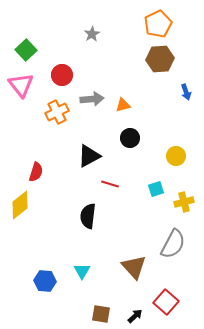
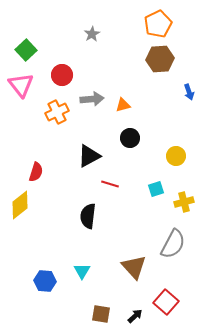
blue arrow: moved 3 px right
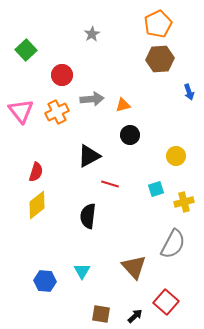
pink triangle: moved 26 px down
black circle: moved 3 px up
yellow diamond: moved 17 px right
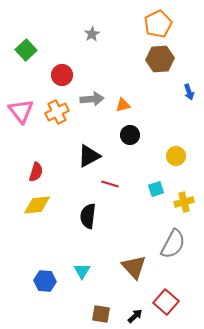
yellow diamond: rotated 32 degrees clockwise
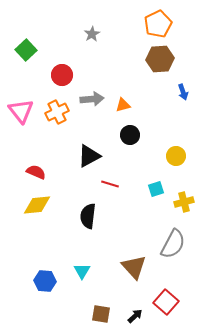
blue arrow: moved 6 px left
red semicircle: rotated 84 degrees counterclockwise
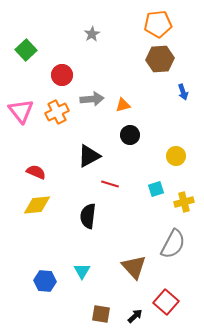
orange pentagon: rotated 20 degrees clockwise
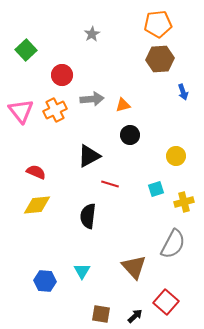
orange cross: moved 2 px left, 2 px up
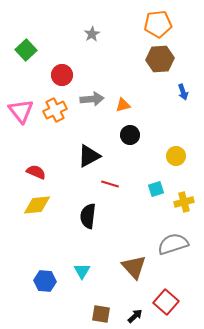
gray semicircle: rotated 136 degrees counterclockwise
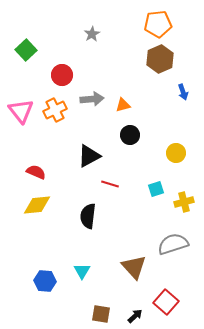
brown hexagon: rotated 20 degrees counterclockwise
yellow circle: moved 3 px up
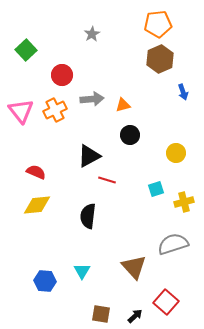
red line: moved 3 px left, 4 px up
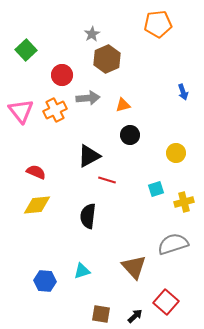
brown hexagon: moved 53 px left
gray arrow: moved 4 px left, 1 px up
cyan triangle: rotated 42 degrees clockwise
